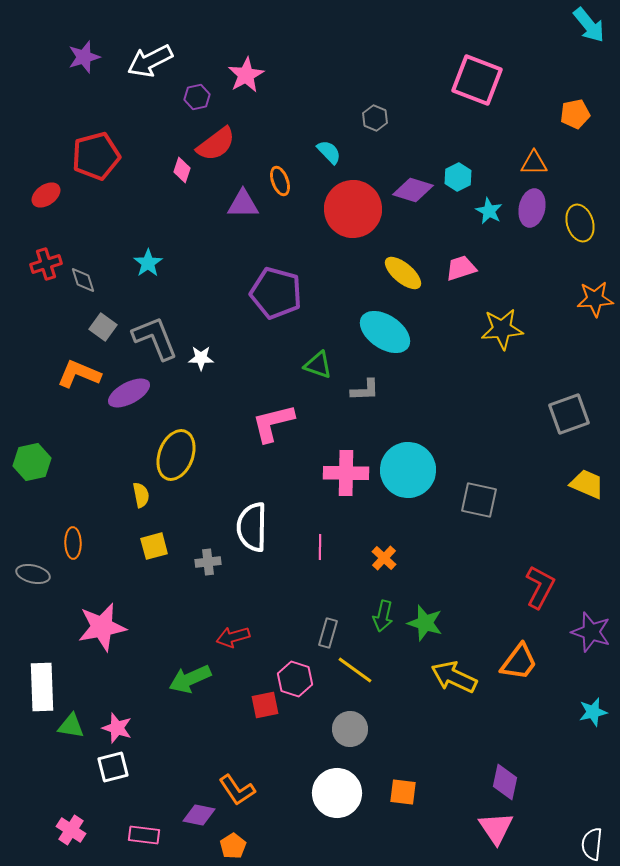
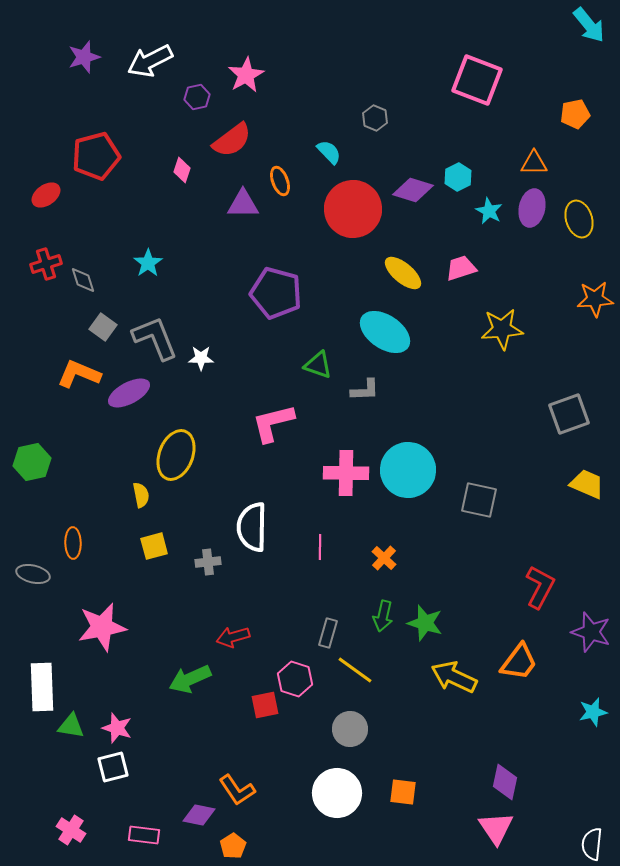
red semicircle at (216, 144): moved 16 px right, 4 px up
yellow ellipse at (580, 223): moved 1 px left, 4 px up
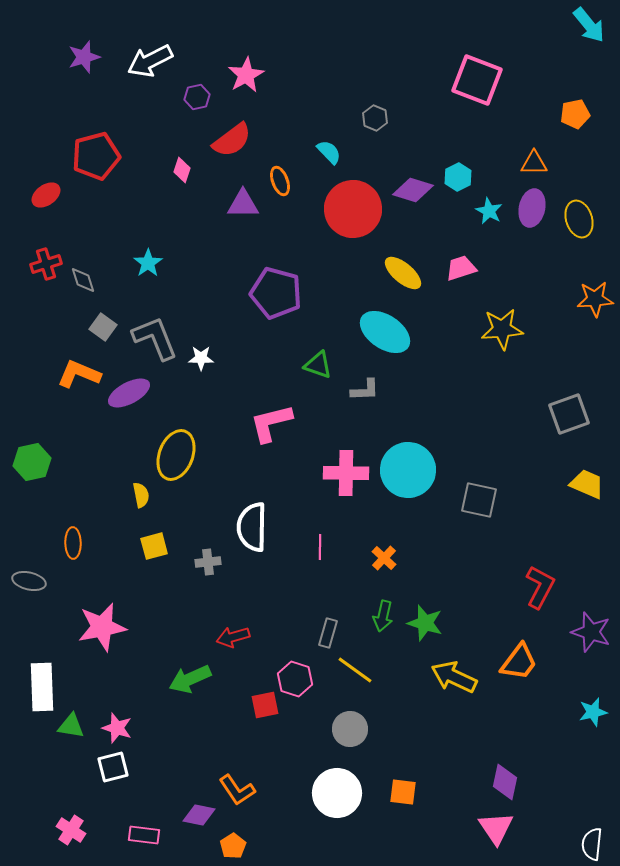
pink L-shape at (273, 423): moved 2 px left
gray ellipse at (33, 574): moved 4 px left, 7 px down
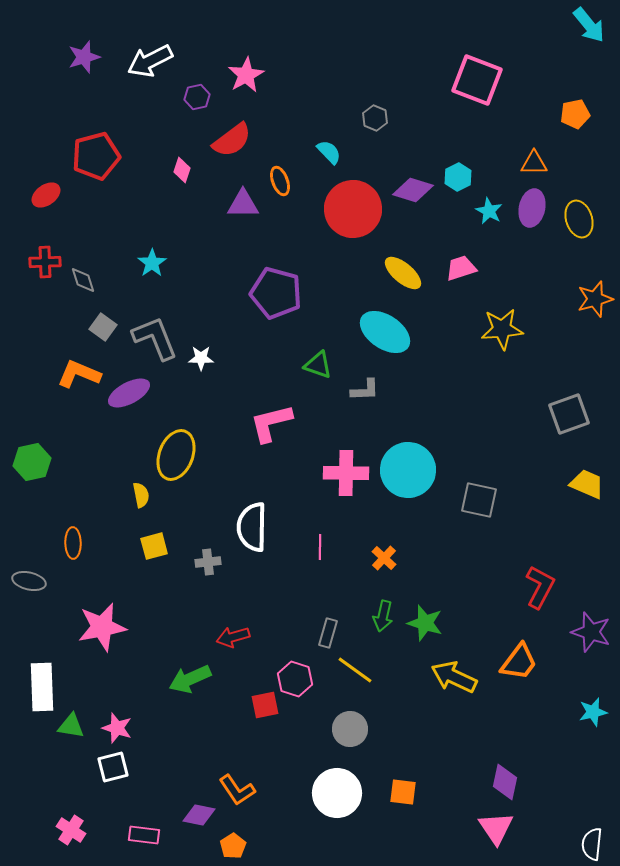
cyan star at (148, 263): moved 4 px right
red cross at (46, 264): moved 1 px left, 2 px up; rotated 16 degrees clockwise
orange star at (595, 299): rotated 12 degrees counterclockwise
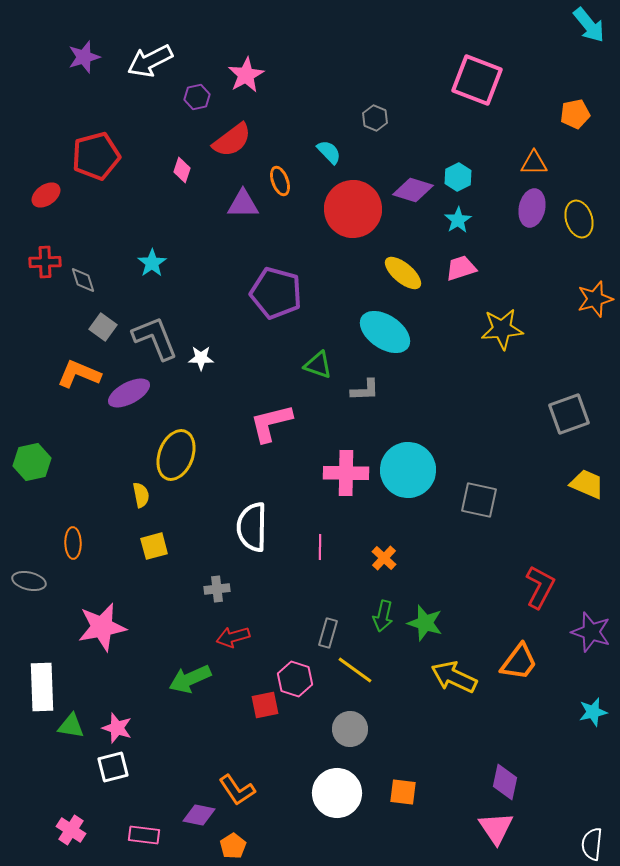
cyan star at (489, 211): moved 31 px left, 9 px down; rotated 12 degrees clockwise
gray cross at (208, 562): moved 9 px right, 27 px down
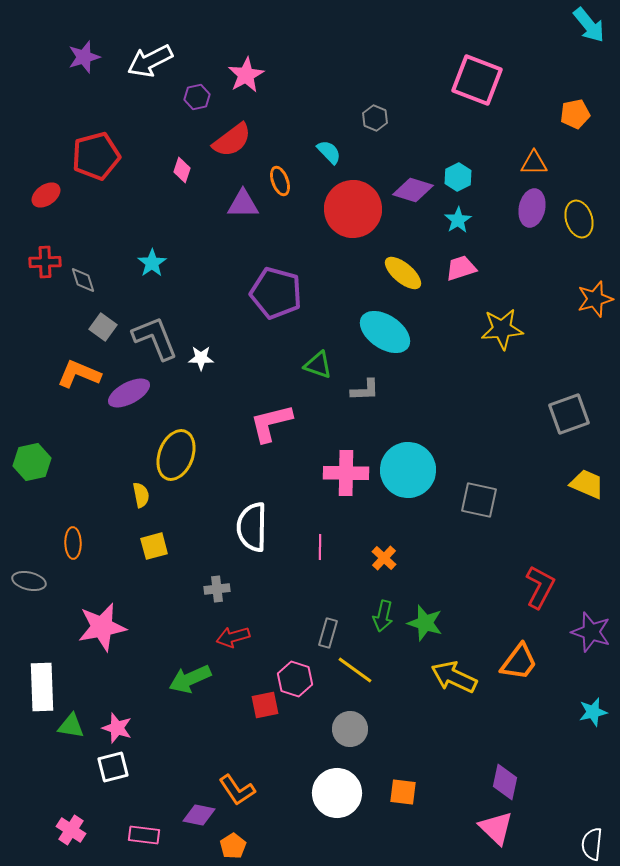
pink triangle at (496, 828): rotated 12 degrees counterclockwise
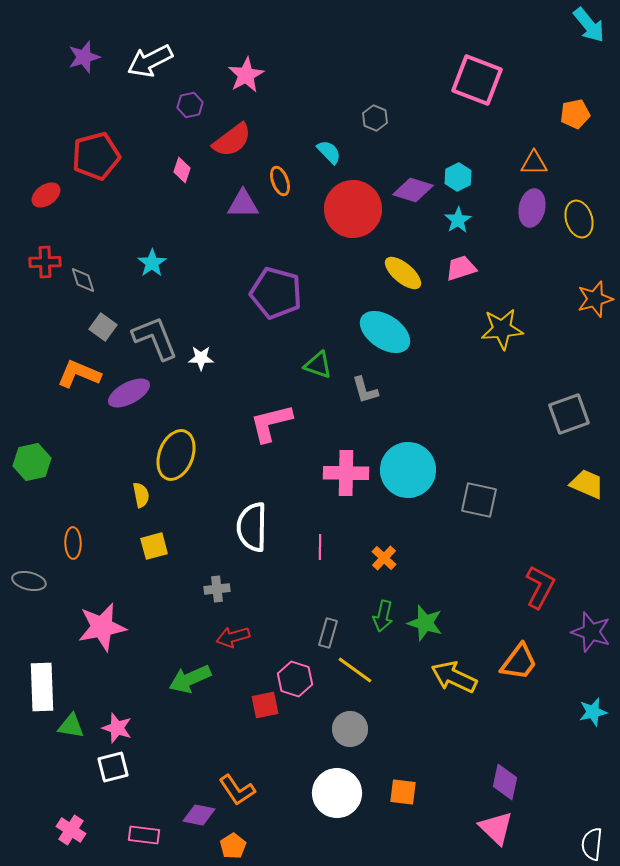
purple hexagon at (197, 97): moved 7 px left, 8 px down
gray L-shape at (365, 390): rotated 76 degrees clockwise
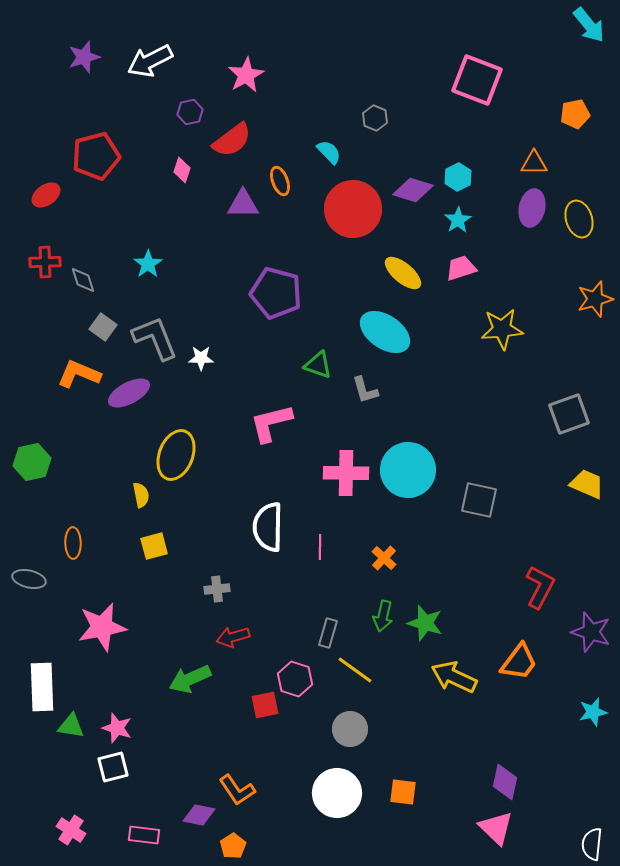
purple hexagon at (190, 105): moved 7 px down
cyan star at (152, 263): moved 4 px left, 1 px down
white semicircle at (252, 527): moved 16 px right
gray ellipse at (29, 581): moved 2 px up
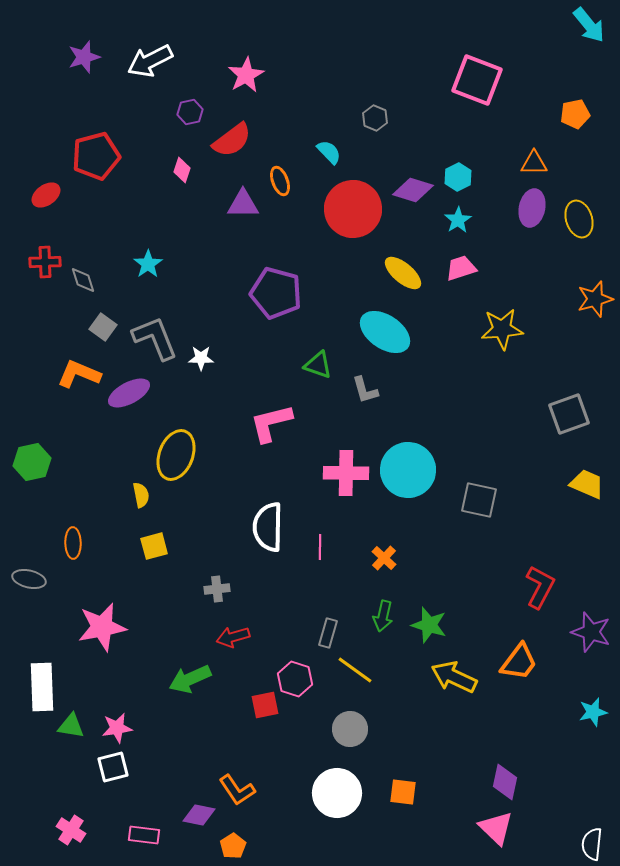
green star at (425, 623): moved 4 px right, 2 px down
pink star at (117, 728): rotated 28 degrees counterclockwise
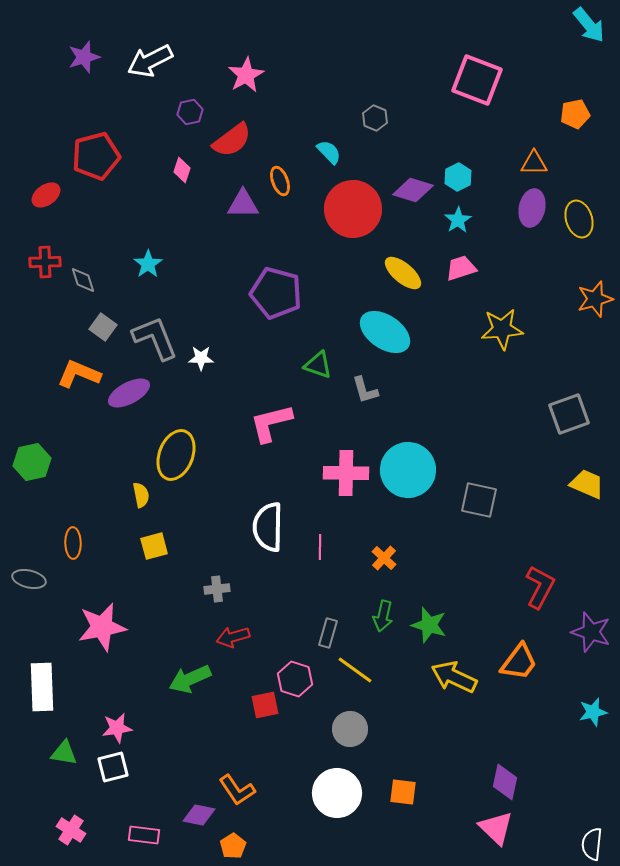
green triangle at (71, 726): moved 7 px left, 27 px down
